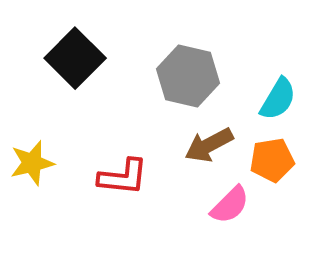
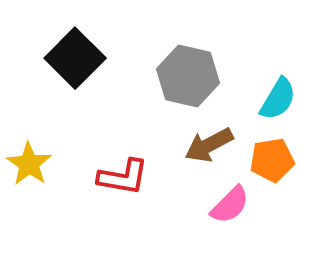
yellow star: moved 3 px left, 1 px down; rotated 24 degrees counterclockwise
red L-shape: rotated 4 degrees clockwise
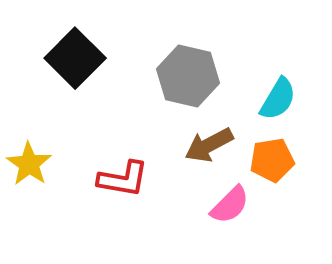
red L-shape: moved 2 px down
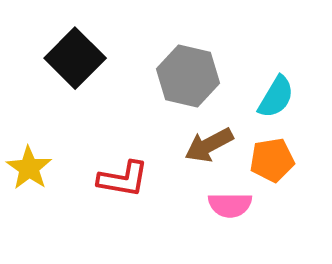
cyan semicircle: moved 2 px left, 2 px up
yellow star: moved 4 px down
pink semicircle: rotated 45 degrees clockwise
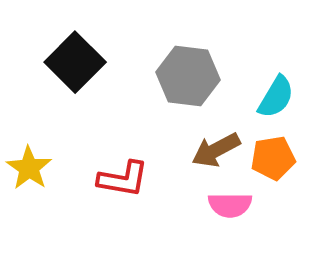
black square: moved 4 px down
gray hexagon: rotated 6 degrees counterclockwise
brown arrow: moved 7 px right, 5 px down
orange pentagon: moved 1 px right, 2 px up
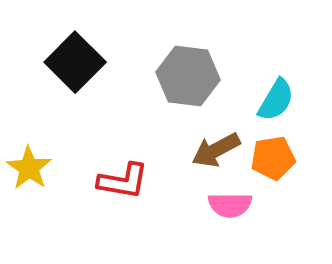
cyan semicircle: moved 3 px down
red L-shape: moved 2 px down
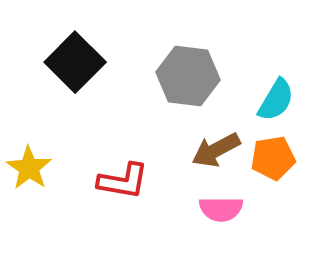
pink semicircle: moved 9 px left, 4 px down
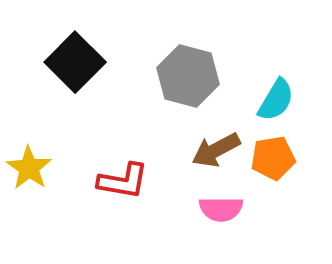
gray hexagon: rotated 8 degrees clockwise
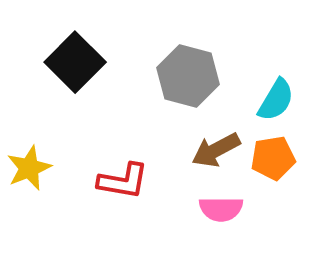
yellow star: rotated 15 degrees clockwise
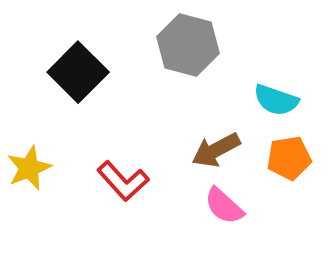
black square: moved 3 px right, 10 px down
gray hexagon: moved 31 px up
cyan semicircle: rotated 78 degrees clockwise
orange pentagon: moved 16 px right
red L-shape: rotated 38 degrees clockwise
pink semicircle: moved 3 px right, 3 px up; rotated 42 degrees clockwise
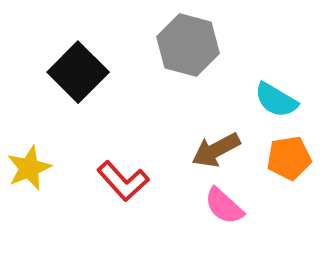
cyan semicircle: rotated 12 degrees clockwise
